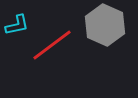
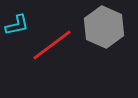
gray hexagon: moved 1 px left, 2 px down
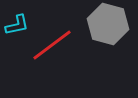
gray hexagon: moved 4 px right, 3 px up; rotated 9 degrees counterclockwise
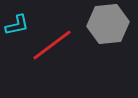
gray hexagon: rotated 21 degrees counterclockwise
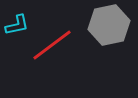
gray hexagon: moved 1 px right, 1 px down; rotated 6 degrees counterclockwise
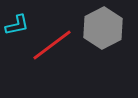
gray hexagon: moved 6 px left, 3 px down; rotated 15 degrees counterclockwise
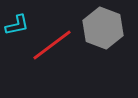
gray hexagon: rotated 12 degrees counterclockwise
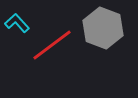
cyan L-shape: moved 2 px up; rotated 120 degrees counterclockwise
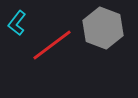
cyan L-shape: rotated 100 degrees counterclockwise
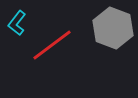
gray hexagon: moved 10 px right
